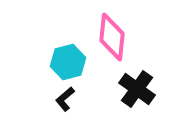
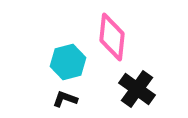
black L-shape: rotated 60 degrees clockwise
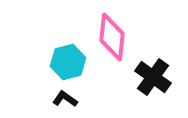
black cross: moved 16 px right, 12 px up
black L-shape: rotated 15 degrees clockwise
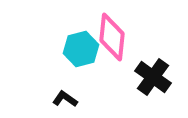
cyan hexagon: moved 13 px right, 13 px up
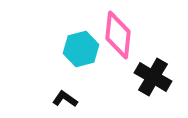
pink diamond: moved 6 px right, 2 px up
black cross: rotated 6 degrees counterclockwise
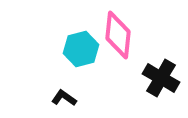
black cross: moved 8 px right, 1 px down
black L-shape: moved 1 px left, 1 px up
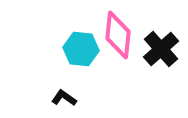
cyan hexagon: rotated 20 degrees clockwise
black cross: moved 29 px up; rotated 18 degrees clockwise
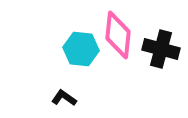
black cross: rotated 33 degrees counterclockwise
